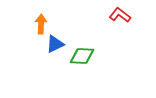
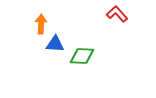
red L-shape: moved 3 px left, 1 px up; rotated 10 degrees clockwise
blue triangle: rotated 30 degrees clockwise
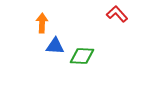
orange arrow: moved 1 px right, 1 px up
blue triangle: moved 2 px down
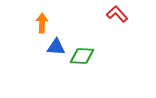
blue triangle: moved 1 px right, 1 px down
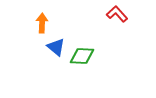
blue triangle: rotated 36 degrees clockwise
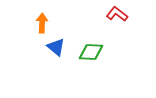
red L-shape: rotated 10 degrees counterclockwise
green diamond: moved 9 px right, 4 px up
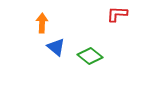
red L-shape: rotated 35 degrees counterclockwise
green diamond: moved 1 px left, 4 px down; rotated 35 degrees clockwise
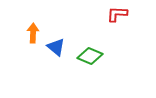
orange arrow: moved 9 px left, 10 px down
green diamond: rotated 15 degrees counterclockwise
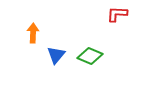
blue triangle: moved 8 px down; rotated 30 degrees clockwise
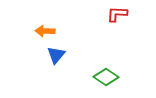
orange arrow: moved 12 px right, 2 px up; rotated 90 degrees counterclockwise
green diamond: moved 16 px right, 21 px down; rotated 10 degrees clockwise
